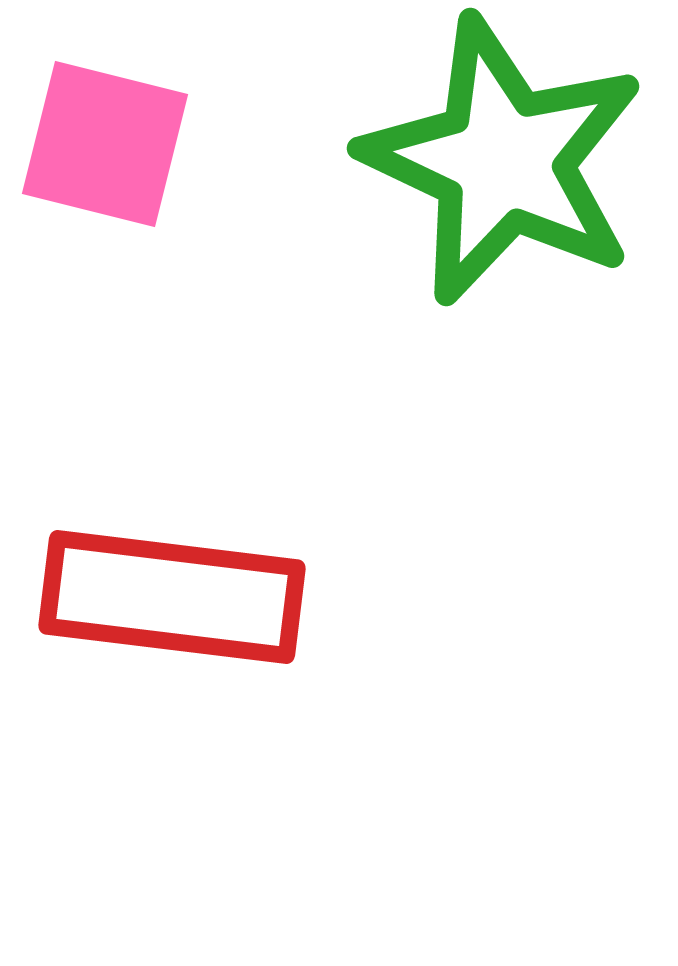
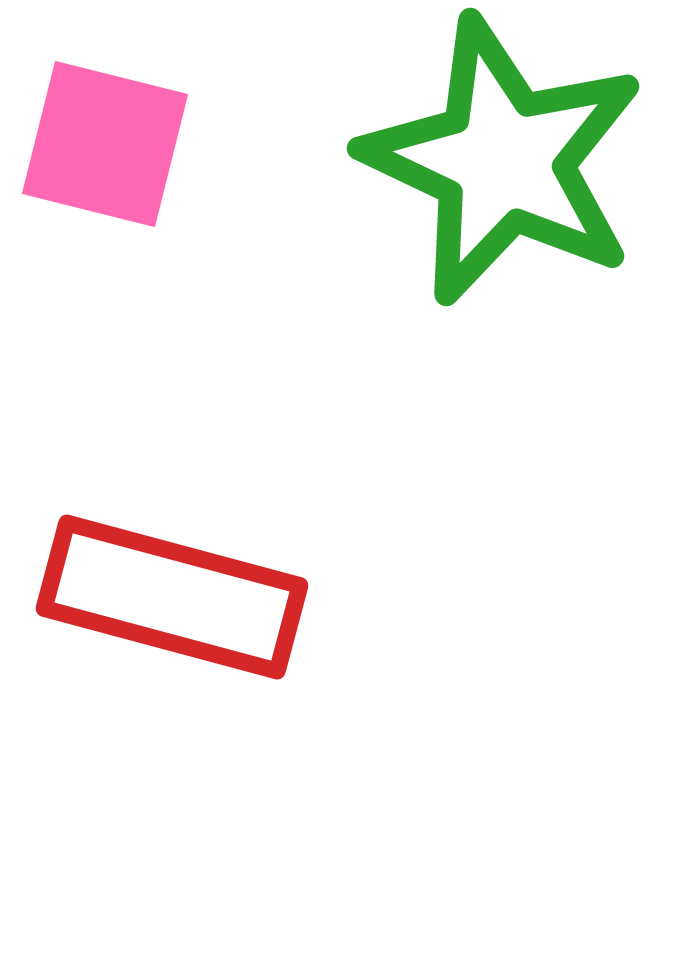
red rectangle: rotated 8 degrees clockwise
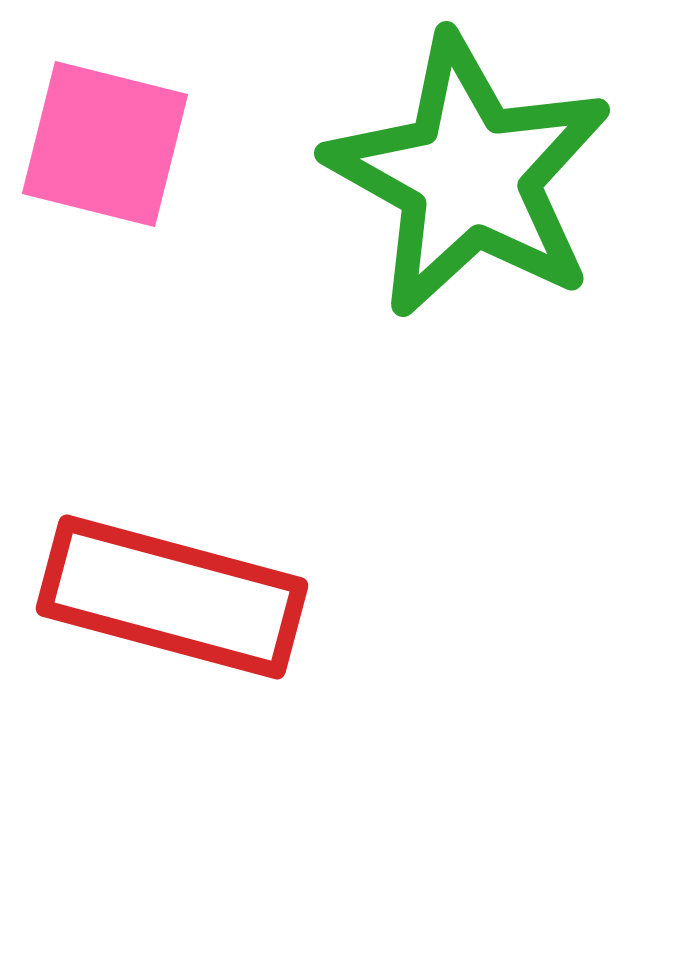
green star: moved 34 px left, 15 px down; rotated 4 degrees clockwise
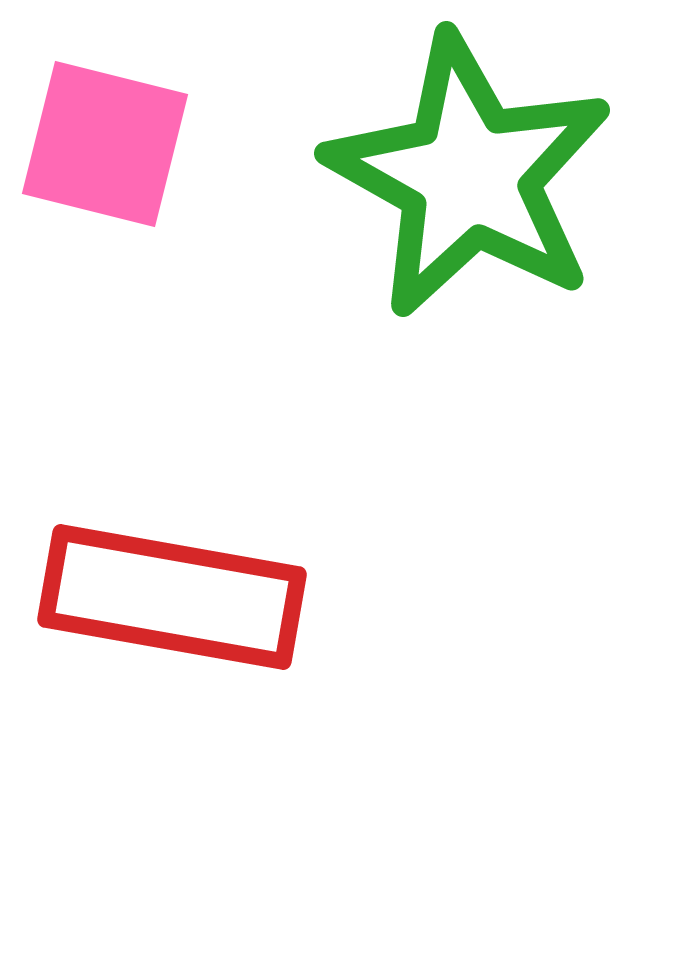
red rectangle: rotated 5 degrees counterclockwise
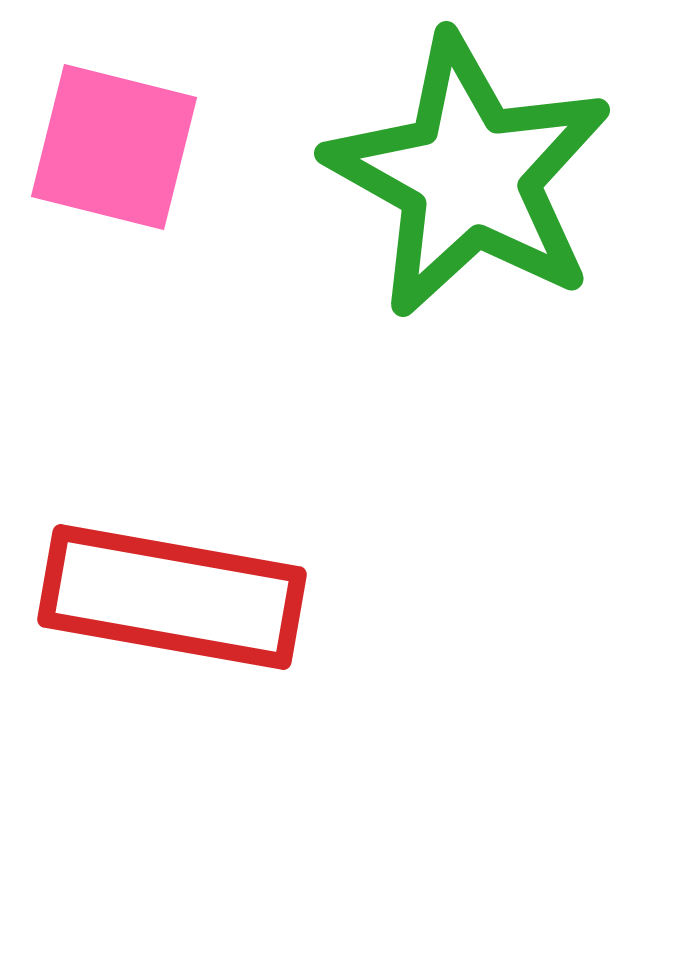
pink square: moved 9 px right, 3 px down
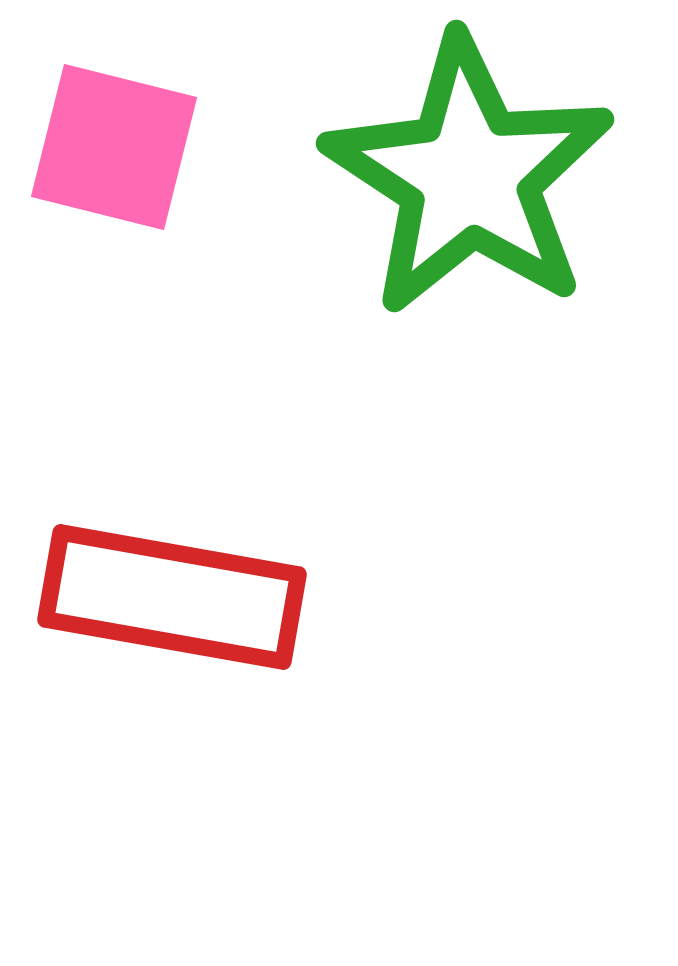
green star: rotated 4 degrees clockwise
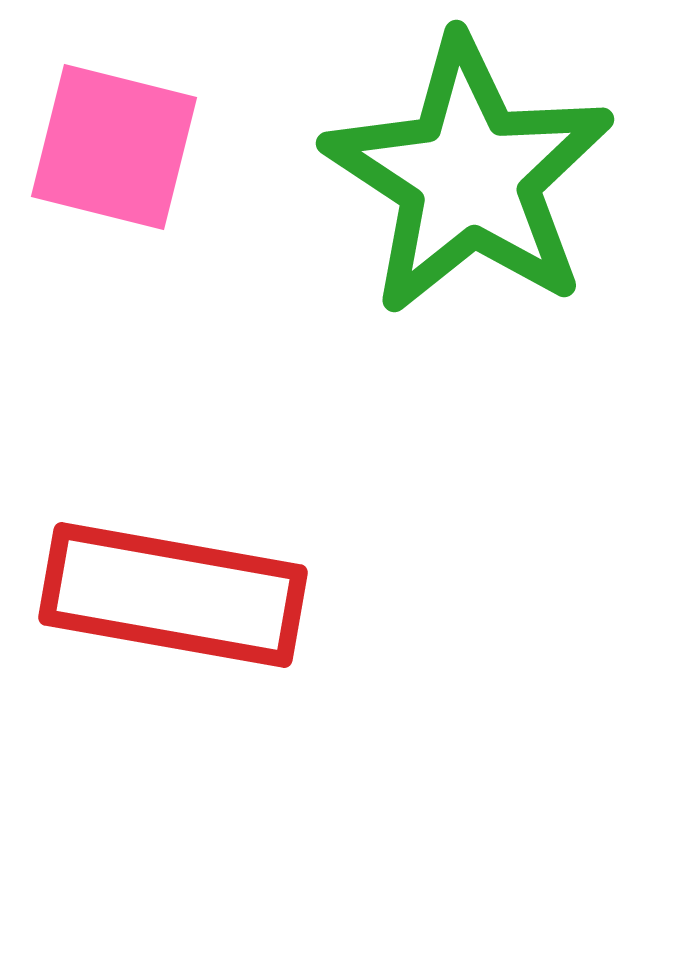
red rectangle: moved 1 px right, 2 px up
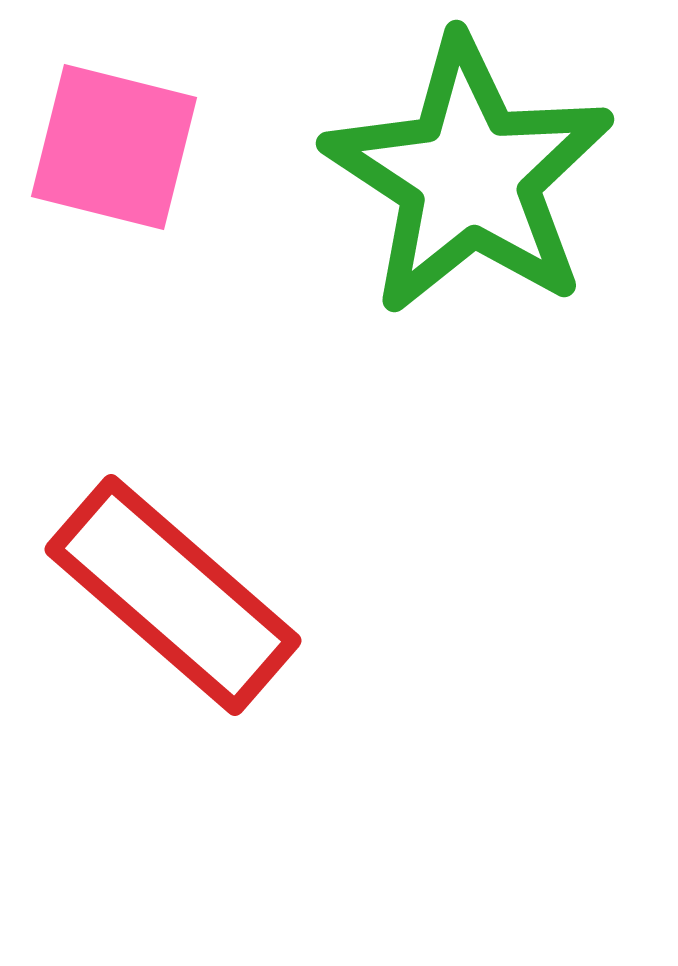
red rectangle: rotated 31 degrees clockwise
